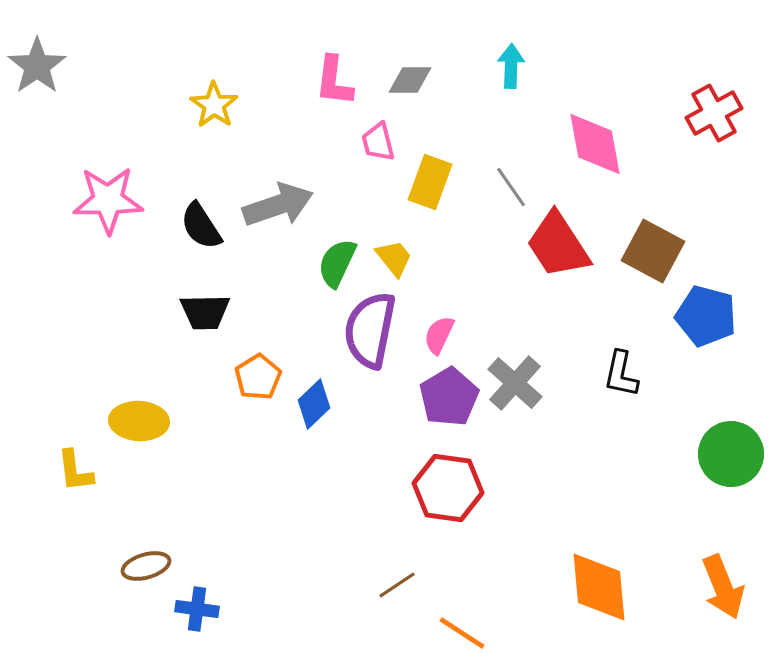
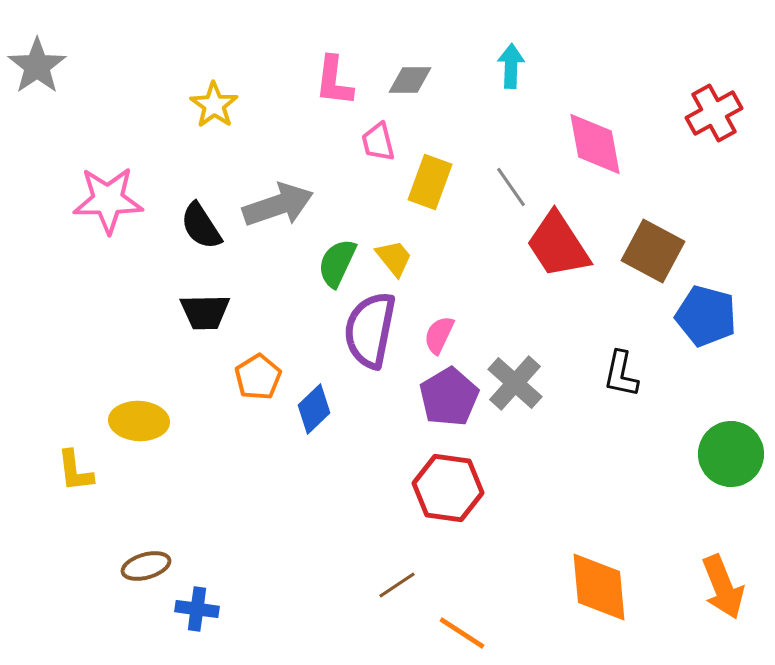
blue diamond: moved 5 px down
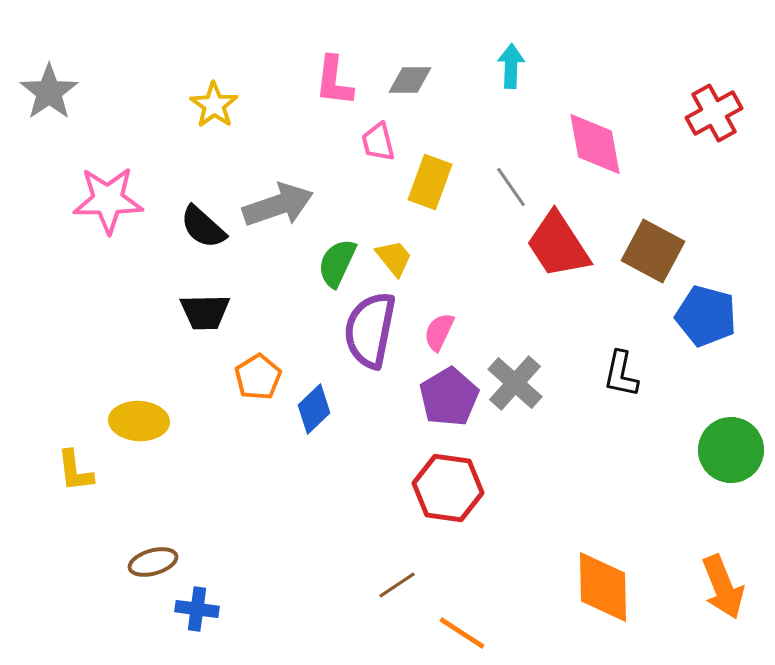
gray star: moved 12 px right, 26 px down
black semicircle: moved 2 px right, 1 px down; rotated 15 degrees counterclockwise
pink semicircle: moved 3 px up
green circle: moved 4 px up
brown ellipse: moved 7 px right, 4 px up
orange diamond: moved 4 px right; rotated 4 degrees clockwise
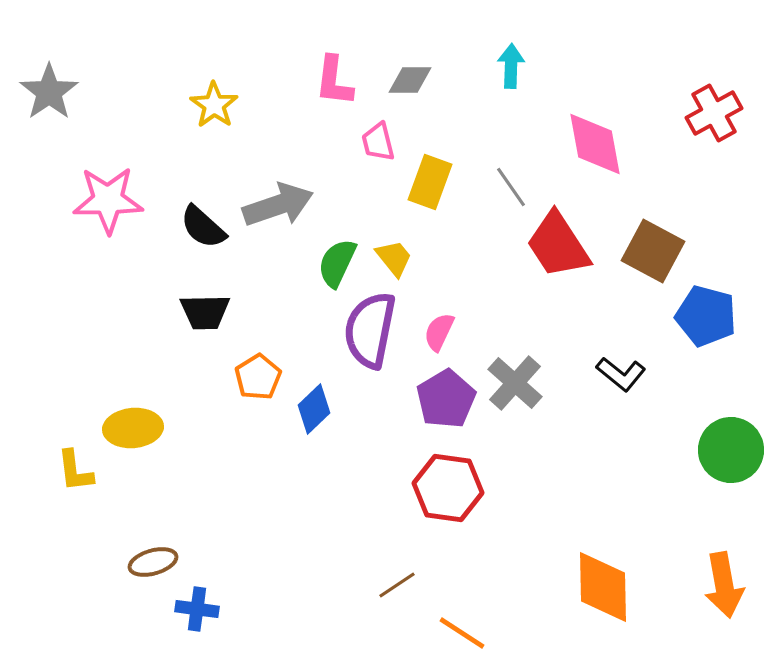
black L-shape: rotated 63 degrees counterclockwise
purple pentagon: moved 3 px left, 2 px down
yellow ellipse: moved 6 px left, 7 px down; rotated 8 degrees counterclockwise
orange arrow: moved 1 px right, 2 px up; rotated 12 degrees clockwise
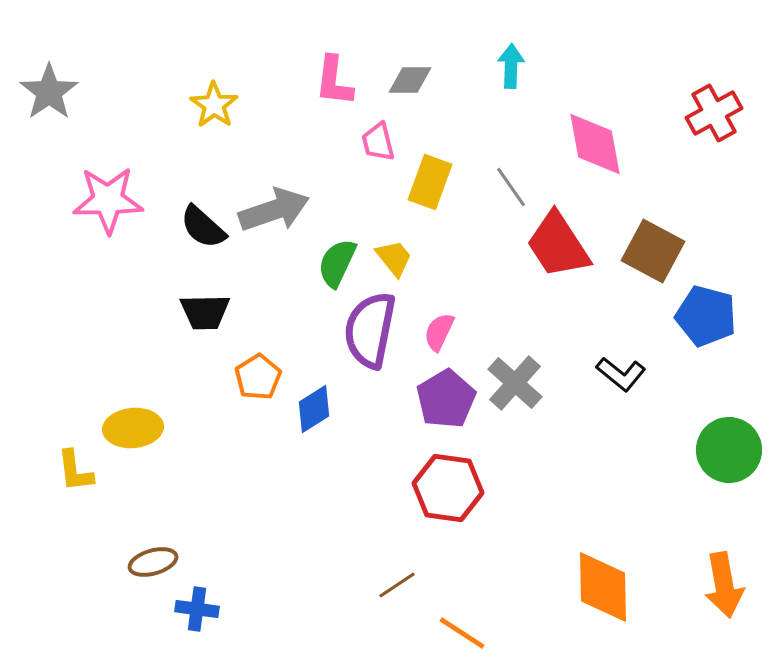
gray arrow: moved 4 px left, 5 px down
blue diamond: rotated 12 degrees clockwise
green circle: moved 2 px left
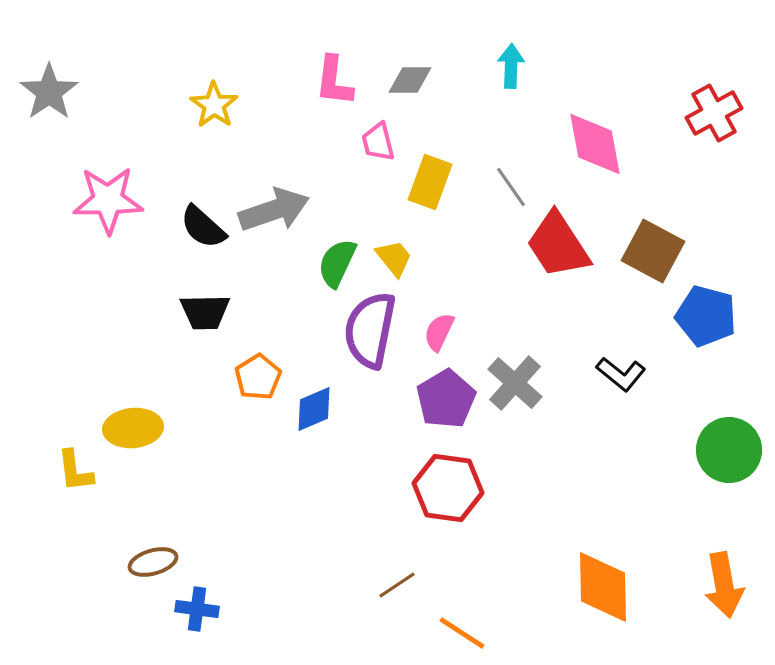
blue diamond: rotated 9 degrees clockwise
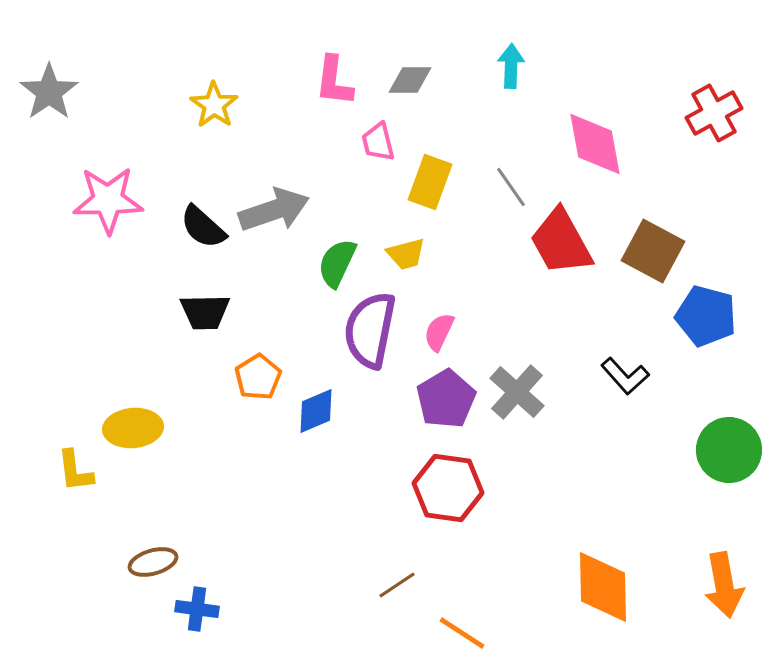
red trapezoid: moved 3 px right, 3 px up; rotated 4 degrees clockwise
yellow trapezoid: moved 12 px right, 4 px up; rotated 114 degrees clockwise
black L-shape: moved 4 px right, 2 px down; rotated 9 degrees clockwise
gray cross: moved 2 px right, 9 px down
blue diamond: moved 2 px right, 2 px down
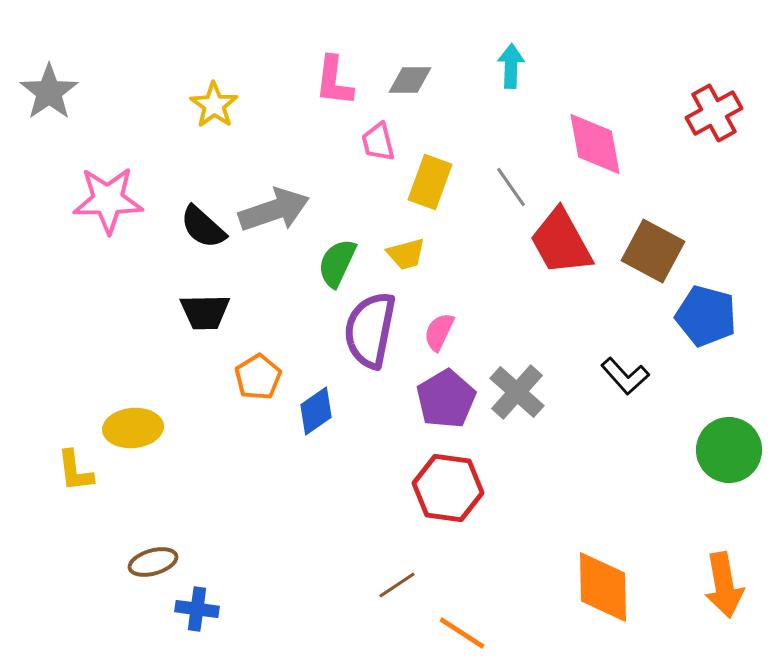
blue diamond: rotated 12 degrees counterclockwise
